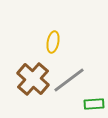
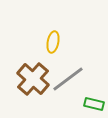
gray line: moved 1 px left, 1 px up
green rectangle: rotated 18 degrees clockwise
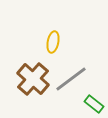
gray line: moved 3 px right
green rectangle: rotated 24 degrees clockwise
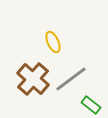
yellow ellipse: rotated 35 degrees counterclockwise
green rectangle: moved 3 px left, 1 px down
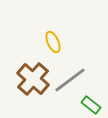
gray line: moved 1 px left, 1 px down
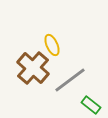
yellow ellipse: moved 1 px left, 3 px down
brown cross: moved 11 px up
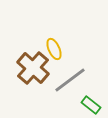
yellow ellipse: moved 2 px right, 4 px down
